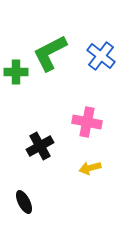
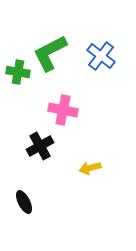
green cross: moved 2 px right; rotated 10 degrees clockwise
pink cross: moved 24 px left, 12 px up
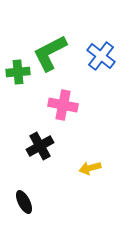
green cross: rotated 15 degrees counterclockwise
pink cross: moved 5 px up
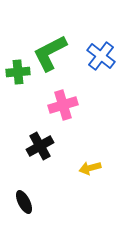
pink cross: rotated 28 degrees counterclockwise
